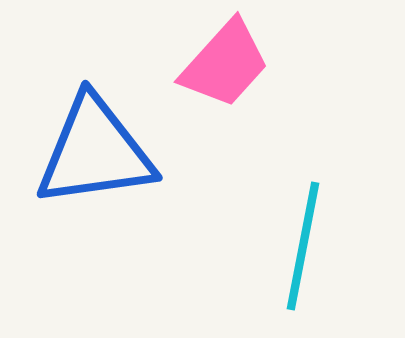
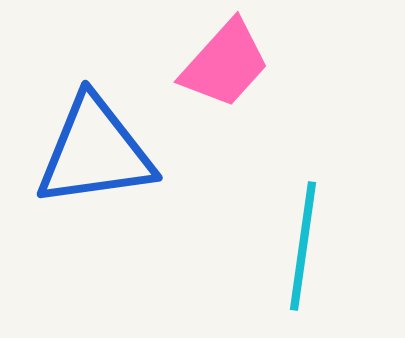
cyan line: rotated 3 degrees counterclockwise
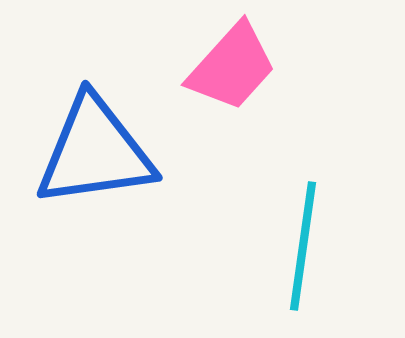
pink trapezoid: moved 7 px right, 3 px down
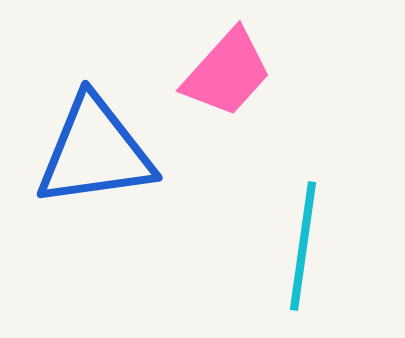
pink trapezoid: moved 5 px left, 6 px down
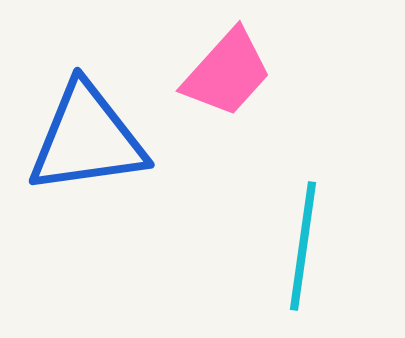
blue triangle: moved 8 px left, 13 px up
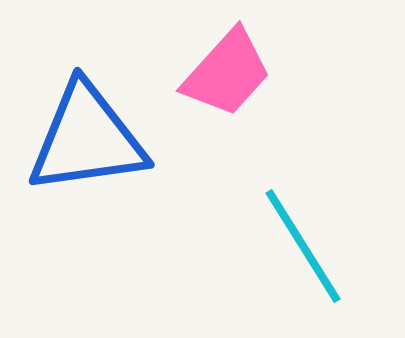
cyan line: rotated 40 degrees counterclockwise
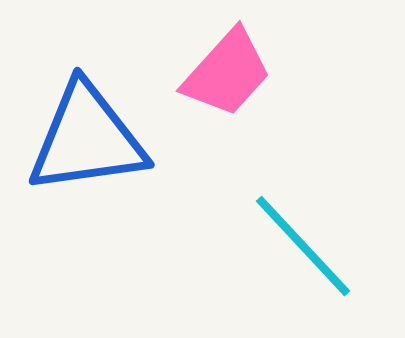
cyan line: rotated 11 degrees counterclockwise
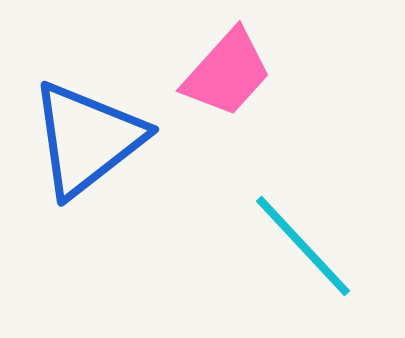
blue triangle: rotated 30 degrees counterclockwise
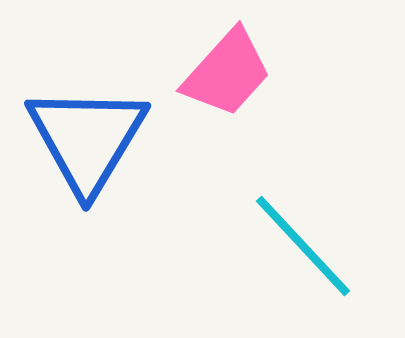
blue triangle: rotated 21 degrees counterclockwise
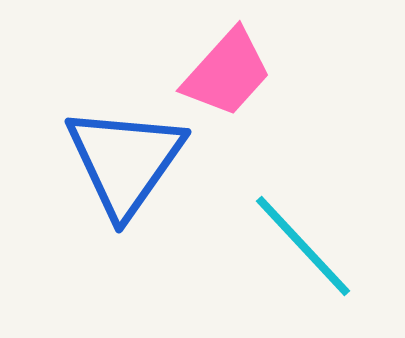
blue triangle: moved 38 px right, 22 px down; rotated 4 degrees clockwise
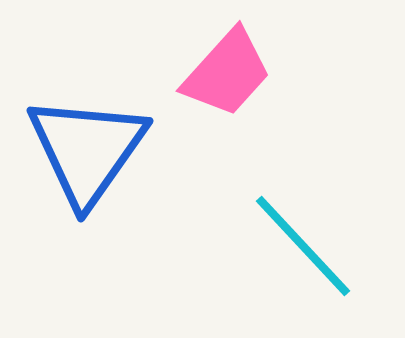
blue triangle: moved 38 px left, 11 px up
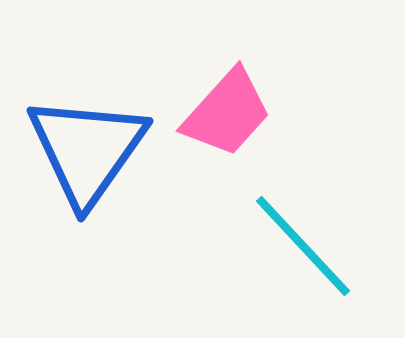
pink trapezoid: moved 40 px down
